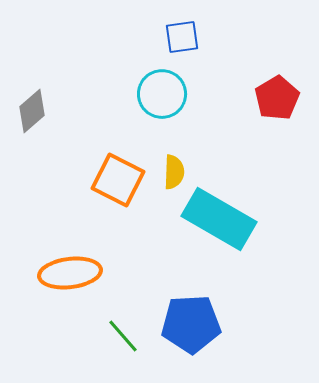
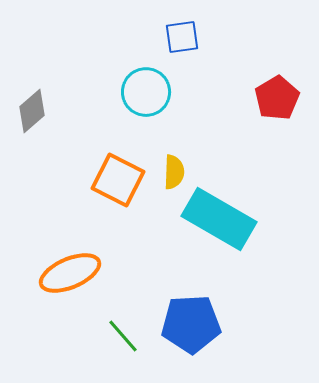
cyan circle: moved 16 px left, 2 px up
orange ellipse: rotated 16 degrees counterclockwise
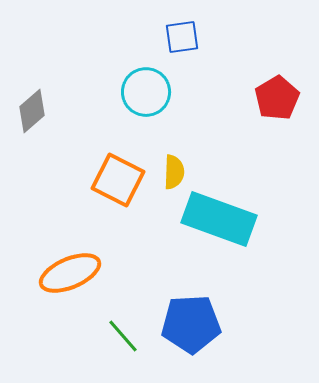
cyan rectangle: rotated 10 degrees counterclockwise
